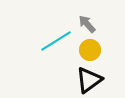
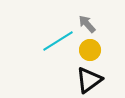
cyan line: moved 2 px right
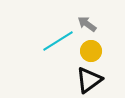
gray arrow: rotated 12 degrees counterclockwise
yellow circle: moved 1 px right, 1 px down
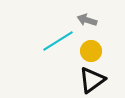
gray arrow: moved 4 px up; rotated 18 degrees counterclockwise
black triangle: moved 3 px right
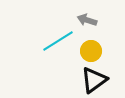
black triangle: moved 2 px right
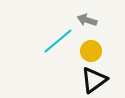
cyan line: rotated 8 degrees counterclockwise
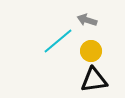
black triangle: rotated 28 degrees clockwise
